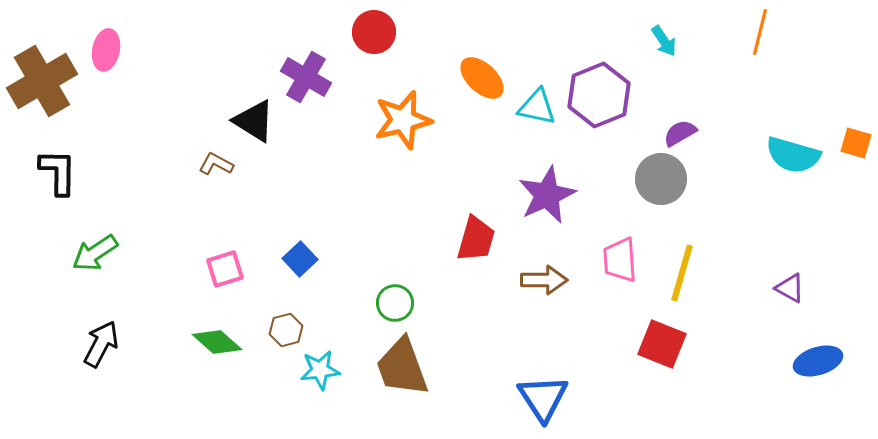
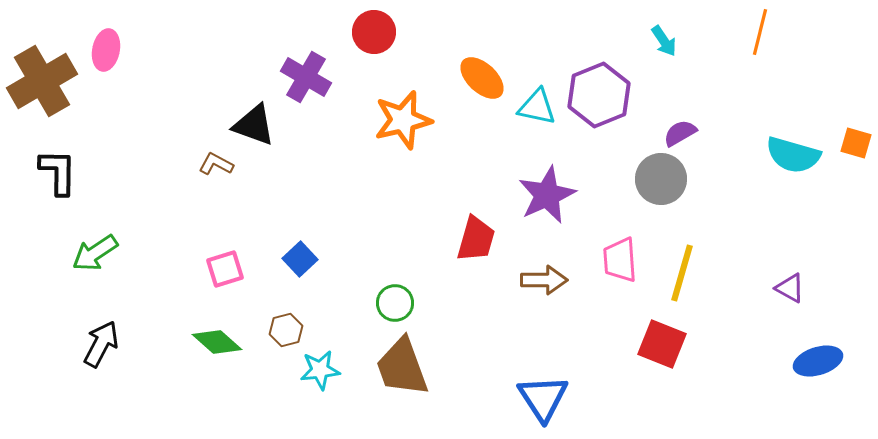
black triangle: moved 4 px down; rotated 12 degrees counterclockwise
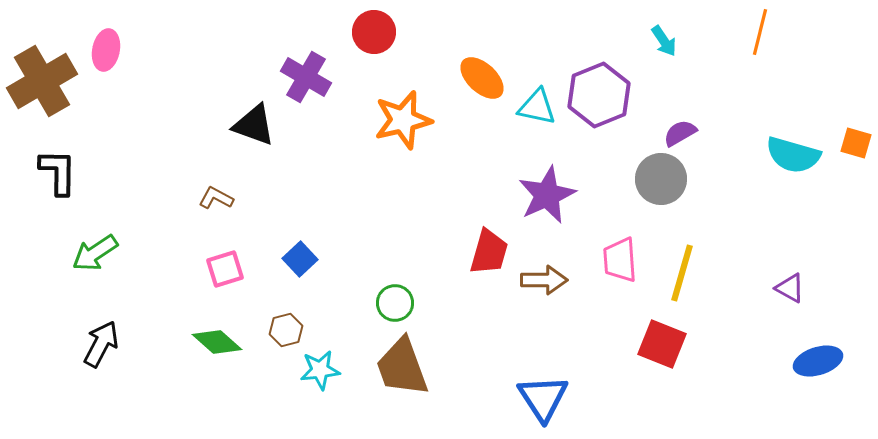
brown L-shape: moved 34 px down
red trapezoid: moved 13 px right, 13 px down
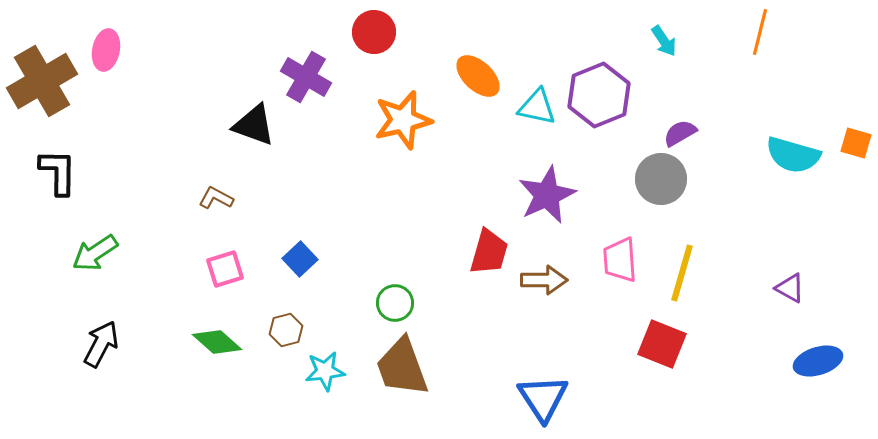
orange ellipse: moved 4 px left, 2 px up
cyan star: moved 5 px right, 1 px down
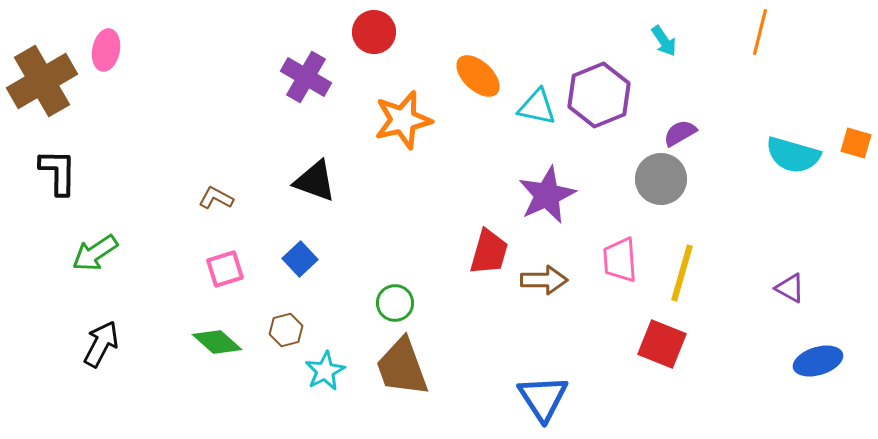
black triangle: moved 61 px right, 56 px down
cyan star: rotated 21 degrees counterclockwise
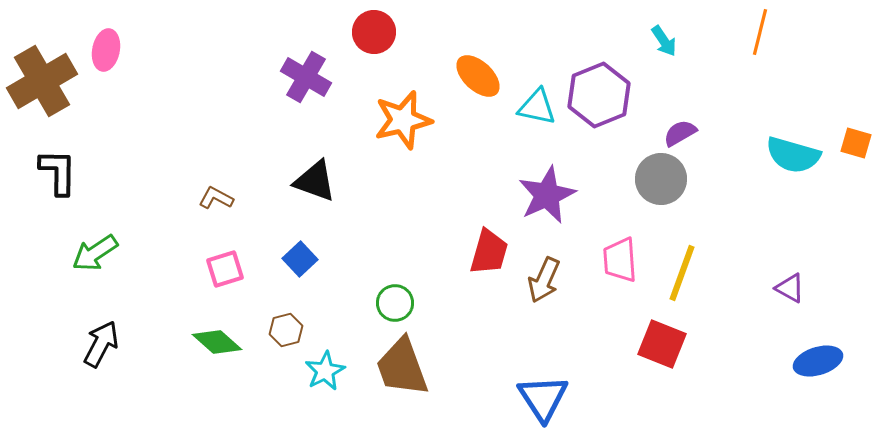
yellow line: rotated 4 degrees clockwise
brown arrow: rotated 114 degrees clockwise
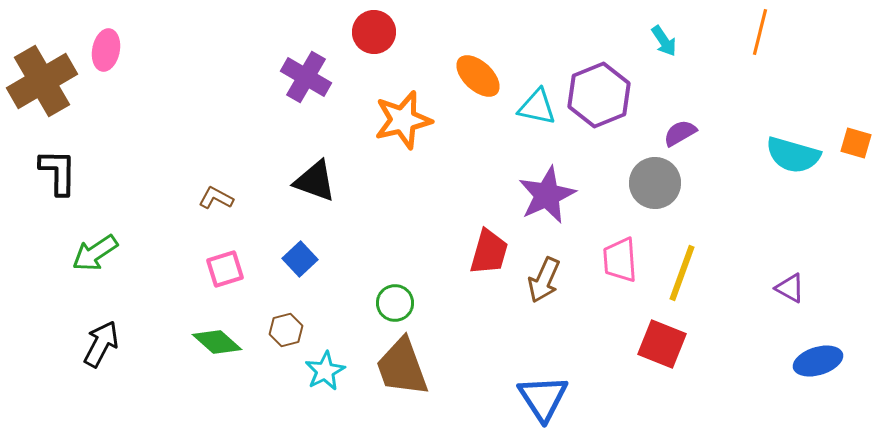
gray circle: moved 6 px left, 4 px down
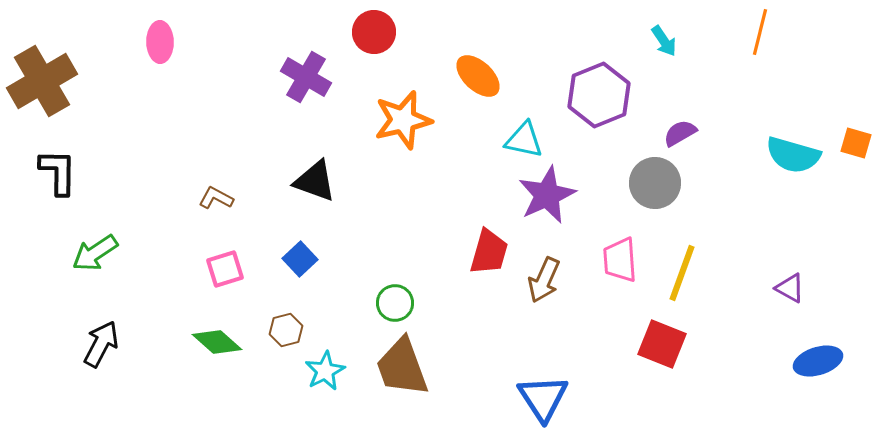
pink ellipse: moved 54 px right, 8 px up; rotated 12 degrees counterclockwise
cyan triangle: moved 13 px left, 33 px down
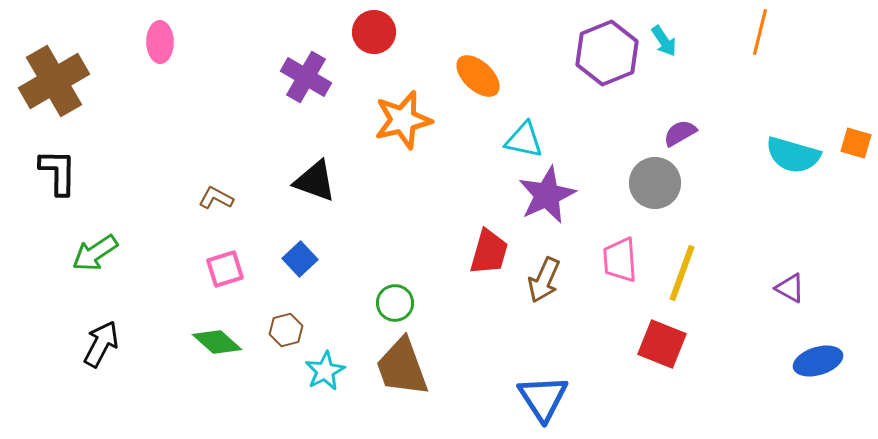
brown cross: moved 12 px right
purple hexagon: moved 8 px right, 42 px up
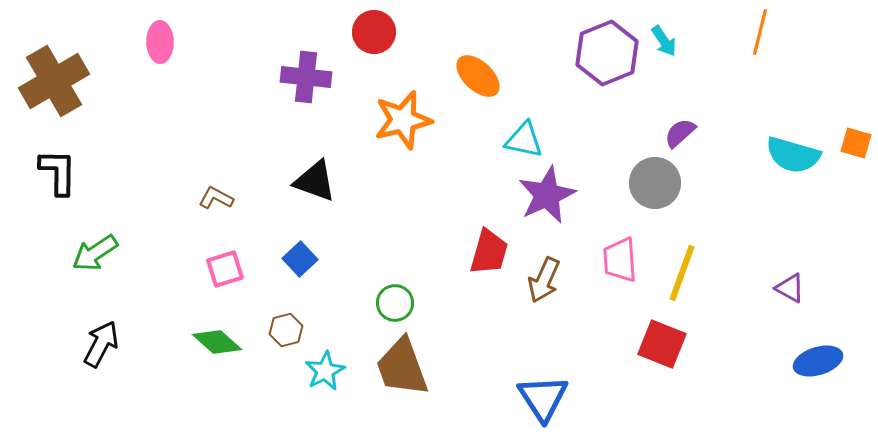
purple cross: rotated 24 degrees counterclockwise
purple semicircle: rotated 12 degrees counterclockwise
